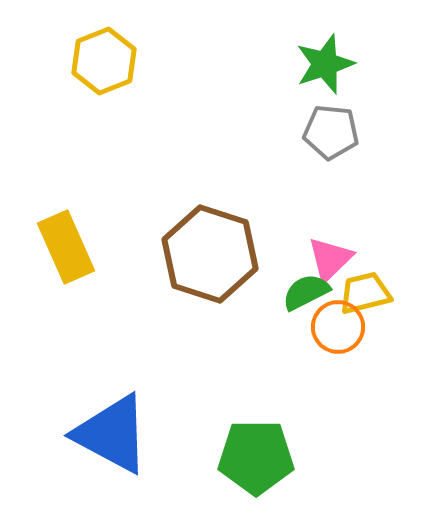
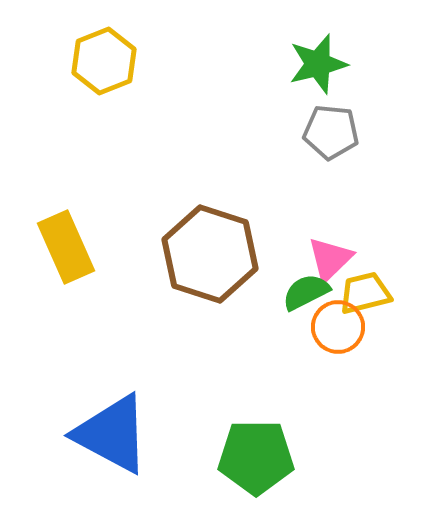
green star: moved 7 px left; rotated 4 degrees clockwise
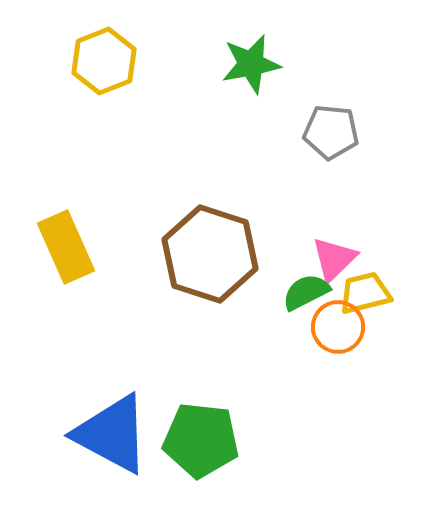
green star: moved 67 px left; rotated 4 degrees clockwise
pink triangle: moved 4 px right
green pentagon: moved 55 px left, 17 px up; rotated 6 degrees clockwise
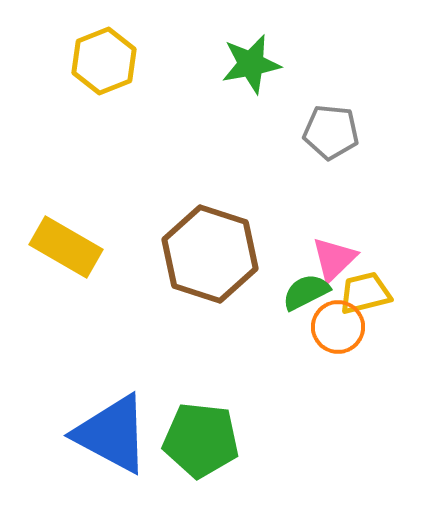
yellow rectangle: rotated 36 degrees counterclockwise
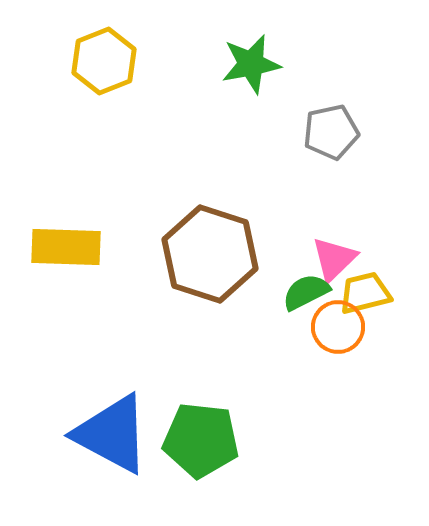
gray pentagon: rotated 18 degrees counterclockwise
yellow rectangle: rotated 28 degrees counterclockwise
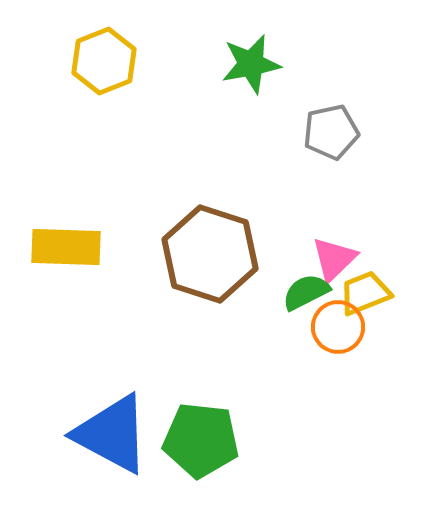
yellow trapezoid: rotated 8 degrees counterclockwise
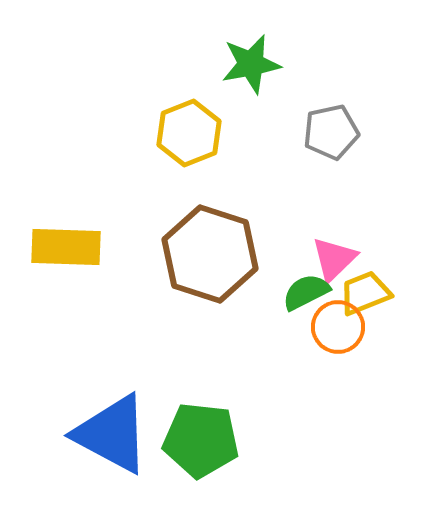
yellow hexagon: moved 85 px right, 72 px down
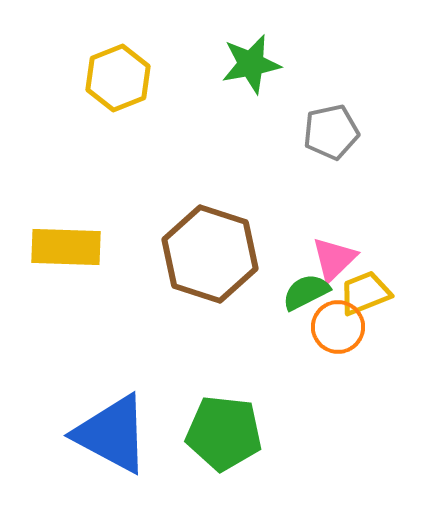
yellow hexagon: moved 71 px left, 55 px up
green pentagon: moved 23 px right, 7 px up
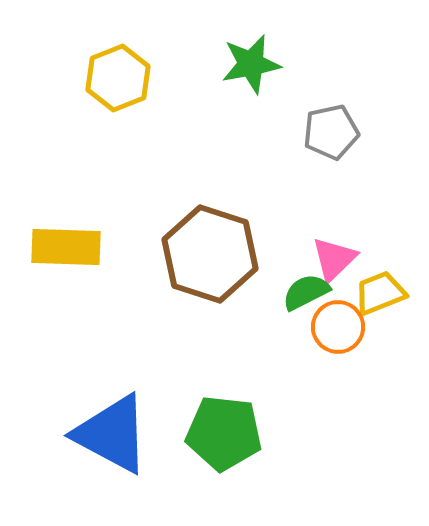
yellow trapezoid: moved 15 px right
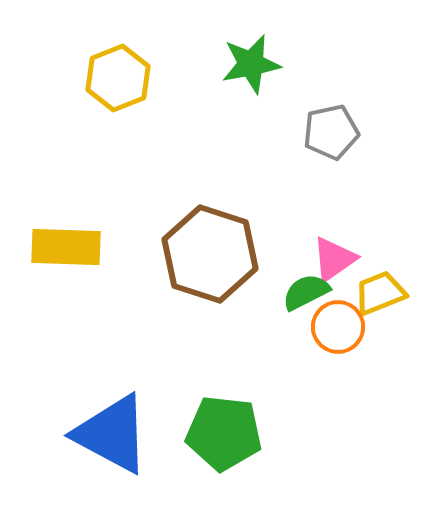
pink triangle: rotated 9 degrees clockwise
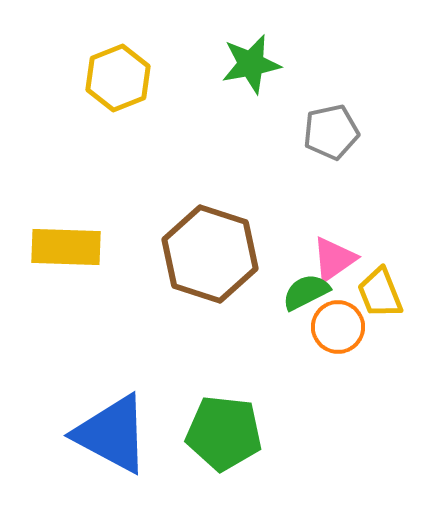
yellow trapezoid: rotated 90 degrees counterclockwise
